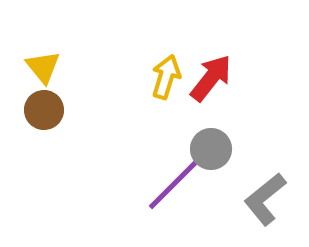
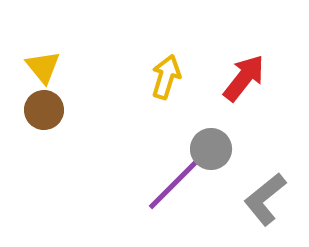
red arrow: moved 33 px right
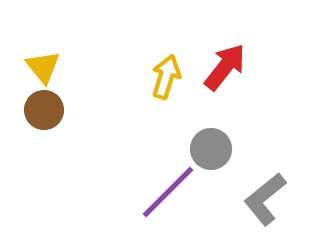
red arrow: moved 19 px left, 11 px up
purple line: moved 6 px left, 8 px down
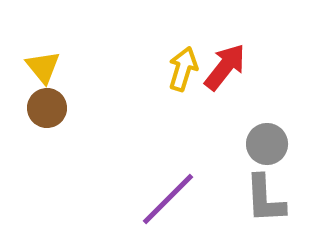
yellow arrow: moved 17 px right, 8 px up
brown circle: moved 3 px right, 2 px up
gray circle: moved 56 px right, 5 px up
purple line: moved 7 px down
gray L-shape: rotated 54 degrees counterclockwise
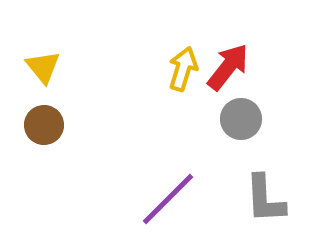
red arrow: moved 3 px right
brown circle: moved 3 px left, 17 px down
gray circle: moved 26 px left, 25 px up
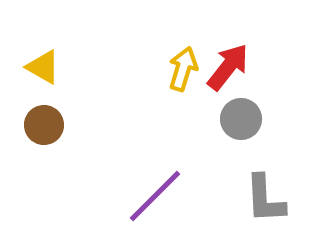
yellow triangle: rotated 21 degrees counterclockwise
purple line: moved 13 px left, 3 px up
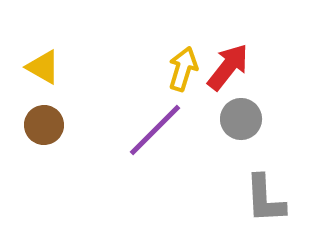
purple line: moved 66 px up
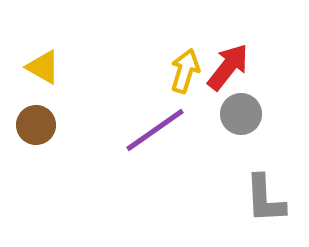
yellow arrow: moved 2 px right, 2 px down
gray circle: moved 5 px up
brown circle: moved 8 px left
purple line: rotated 10 degrees clockwise
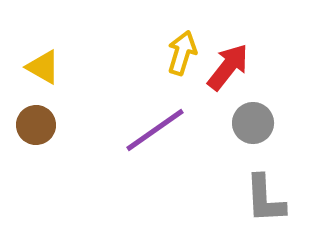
yellow arrow: moved 3 px left, 18 px up
gray circle: moved 12 px right, 9 px down
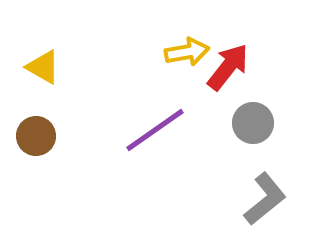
yellow arrow: moved 5 px right, 1 px up; rotated 63 degrees clockwise
brown circle: moved 11 px down
gray L-shape: rotated 126 degrees counterclockwise
